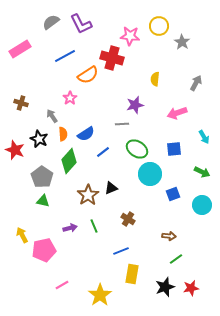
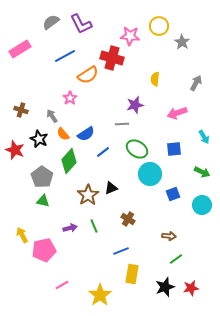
brown cross at (21, 103): moved 7 px down
orange semicircle at (63, 134): rotated 144 degrees clockwise
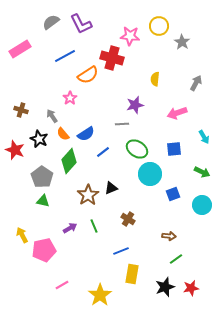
purple arrow at (70, 228): rotated 16 degrees counterclockwise
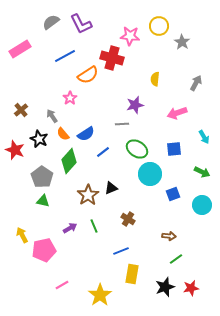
brown cross at (21, 110): rotated 32 degrees clockwise
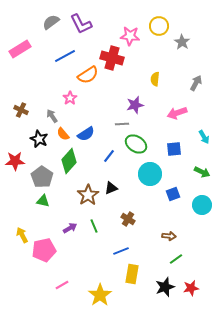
brown cross at (21, 110): rotated 24 degrees counterclockwise
green ellipse at (137, 149): moved 1 px left, 5 px up
red star at (15, 150): moved 11 px down; rotated 24 degrees counterclockwise
blue line at (103, 152): moved 6 px right, 4 px down; rotated 16 degrees counterclockwise
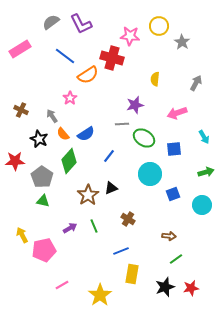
blue line at (65, 56): rotated 65 degrees clockwise
green ellipse at (136, 144): moved 8 px right, 6 px up
green arrow at (202, 172): moved 4 px right; rotated 42 degrees counterclockwise
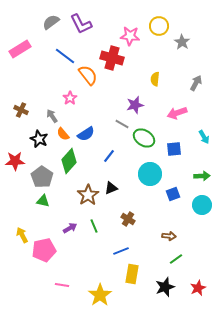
orange semicircle at (88, 75): rotated 95 degrees counterclockwise
gray line at (122, 124): rotated 32 degrees clockwise
green arrow at (206, 172): moved 4 px left, 4 px down; rotated 14 degrees clockwise
pink line at (62, 285): rotated 40 degrees clockwise
red star at (191, 288): moved 7 px right; rotated 14 degrees counterclockwise
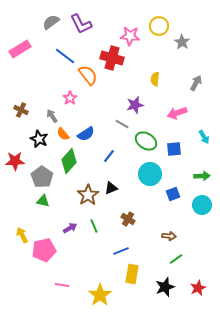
green ellipse at (144, 138): moved 2 px right, 3 px down
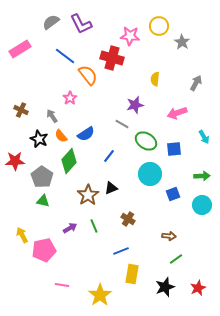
orange semicircle at (63, 134): moved 2 px left, 2 px down
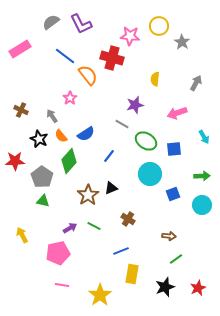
green line at (94, 226): rotated 40 degrees counterclockwise
pink pentagon at (44, 250): moved 14 px right, 3 px down
